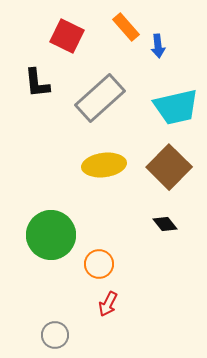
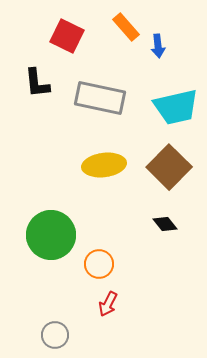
gray rectangle: rotated 54 degrees clockwise
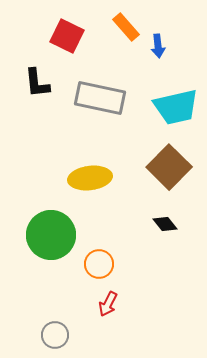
yellow ellipse: moved 14 px left, 13 px down
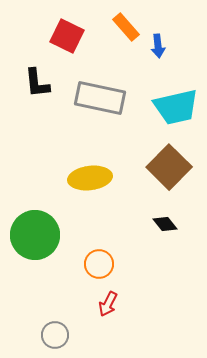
green circle: moved 16 px left
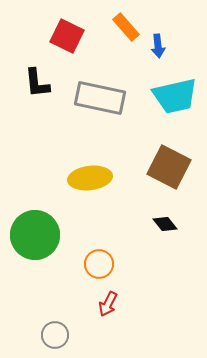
cyan trapezoid: moved 1 px left, 11 px up
brown square: rotated 18 degrees counterclockwise
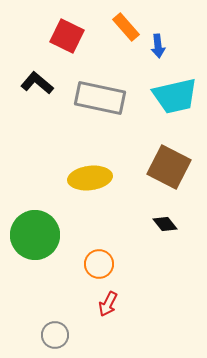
black L-shape: rotated 136 degrees clockwise
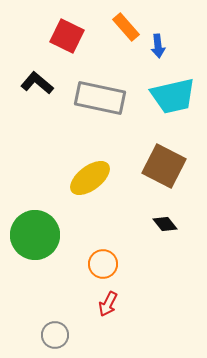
cyan trapezoid: moved 2 px left
brown square: moved 5 px left, 1 px up
yellow ellipse: rotated 30 degrees counterclockwise
orange circle: moved 4 px right
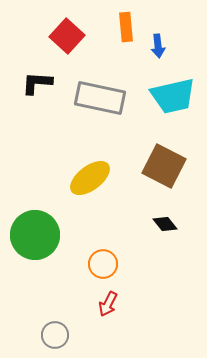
orange rectangle: rotated 36 degrees clockwise
red square: rotated 16 degrees clockwise
black L-shape: rotated 36 degrees counterclockwise
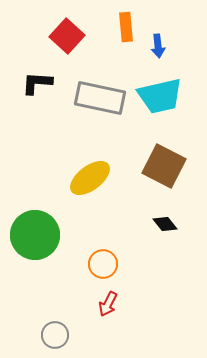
cyan trapezoid: moved 13 px left
